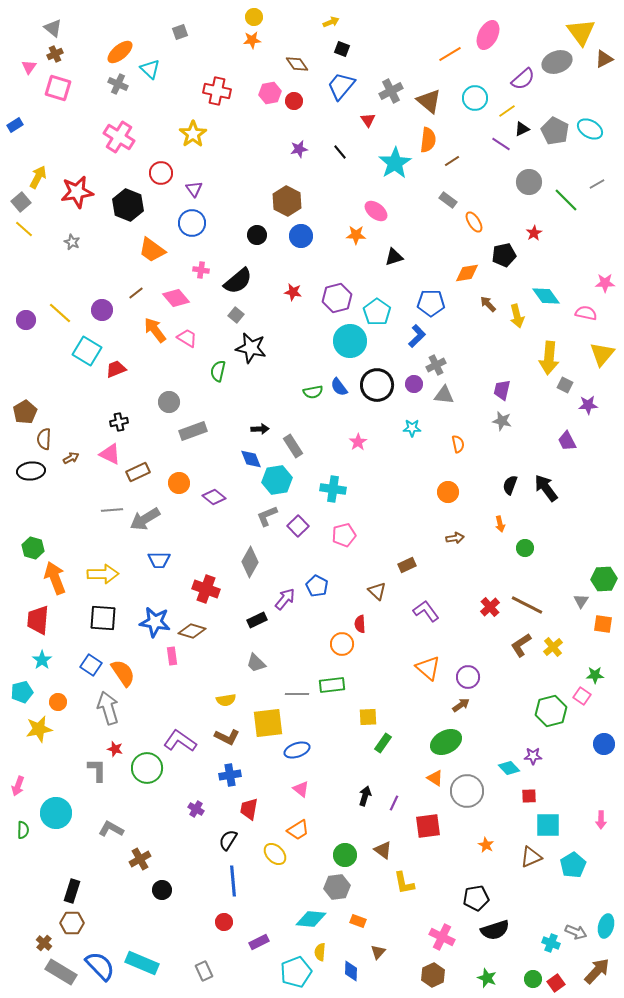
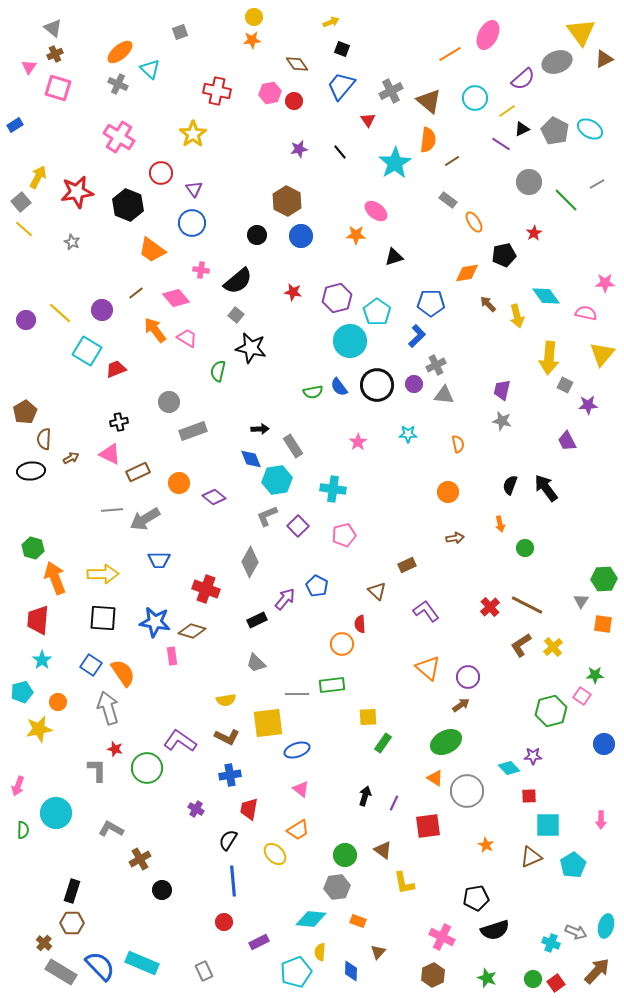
cyan star at (412, 428): moved 4 px left, 6 px down
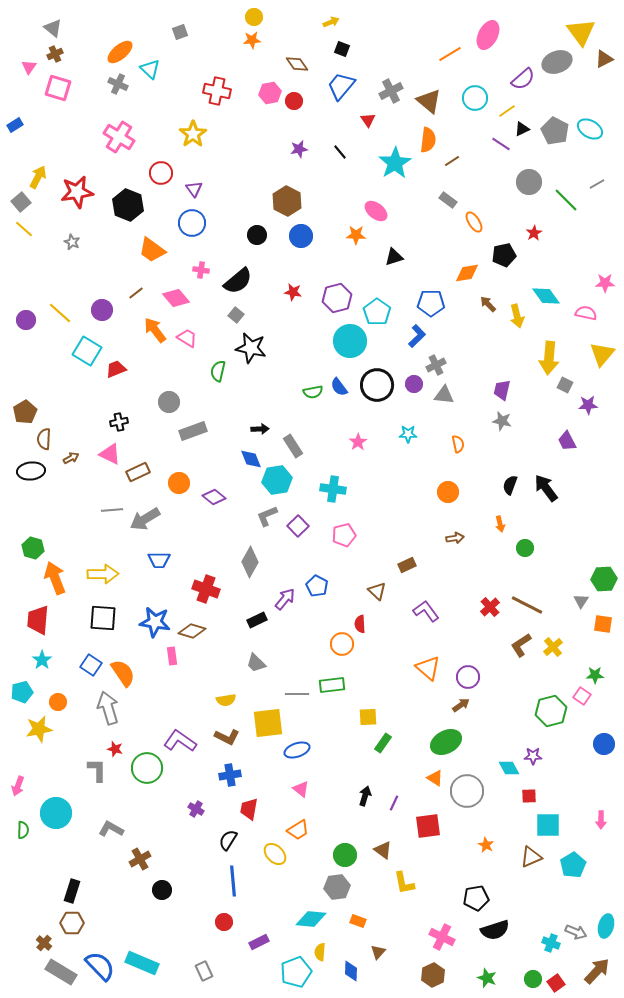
cyan diamond at (509, 768): rotated 15 degrees clockwise
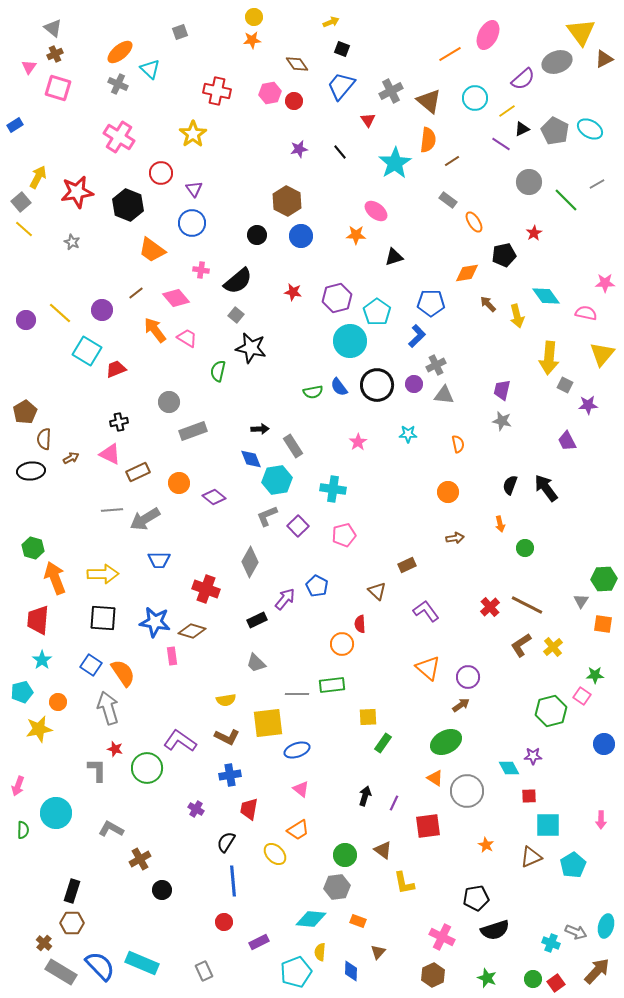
black semicircle at (228, 840): moved 2 px left, 2 px down
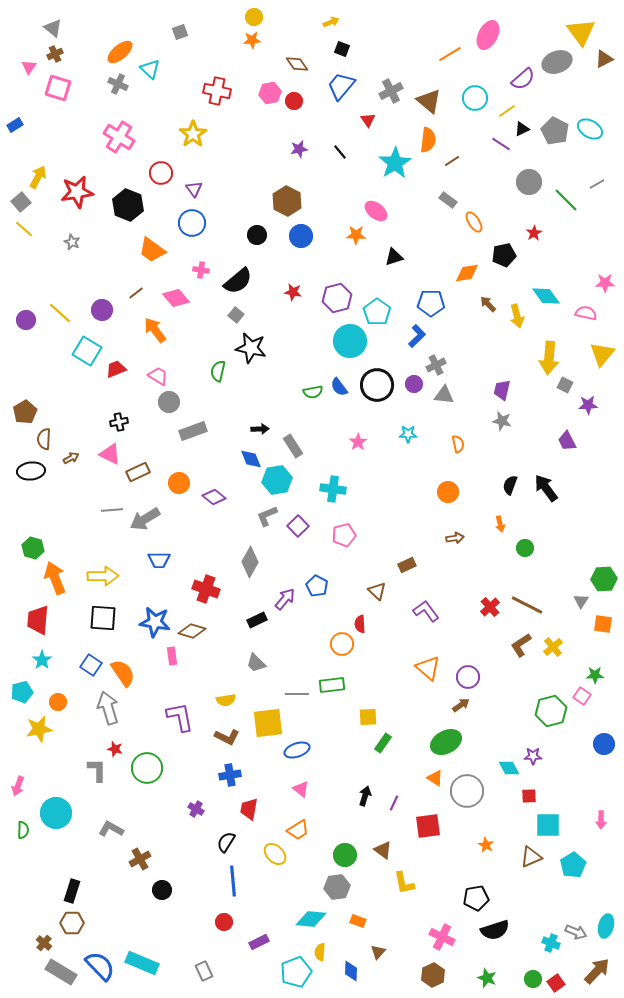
pink trapezoid at (187, 338): moved 29 px left, 38 px down
yellow arrow at (103, 574): moved 2 px down
purple L-shape at (180, 741): moved 24 px up; rotated 44 degrees clockwise
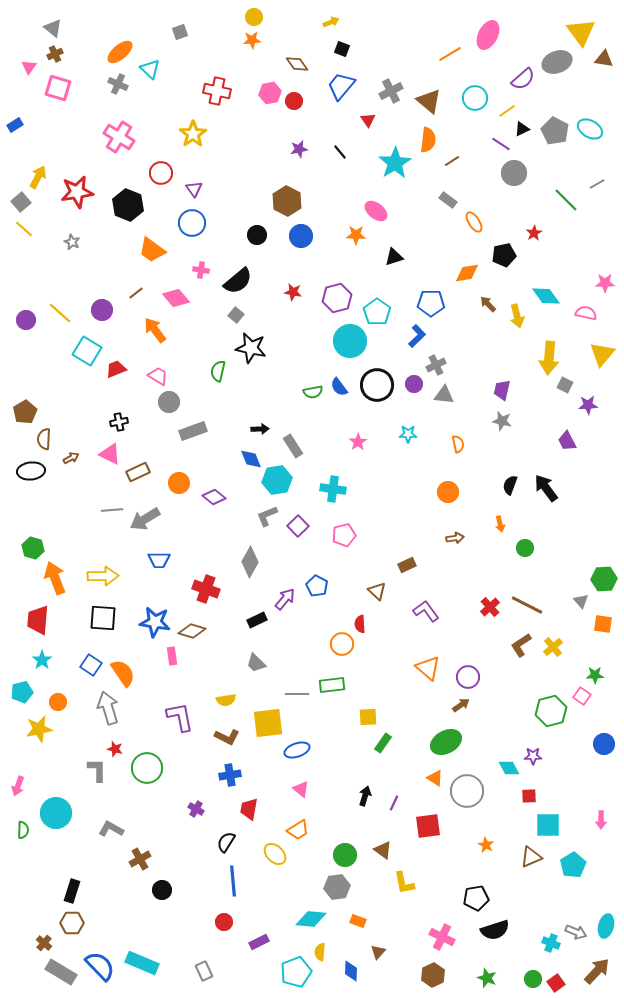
brown triangle at (604, 59): rotated 36 degrees clockwise
gray circle at (529, 182): moved 15 px left, 9 px up
gray triangle at (581, 601): rotated 14 degrees counterclockwise
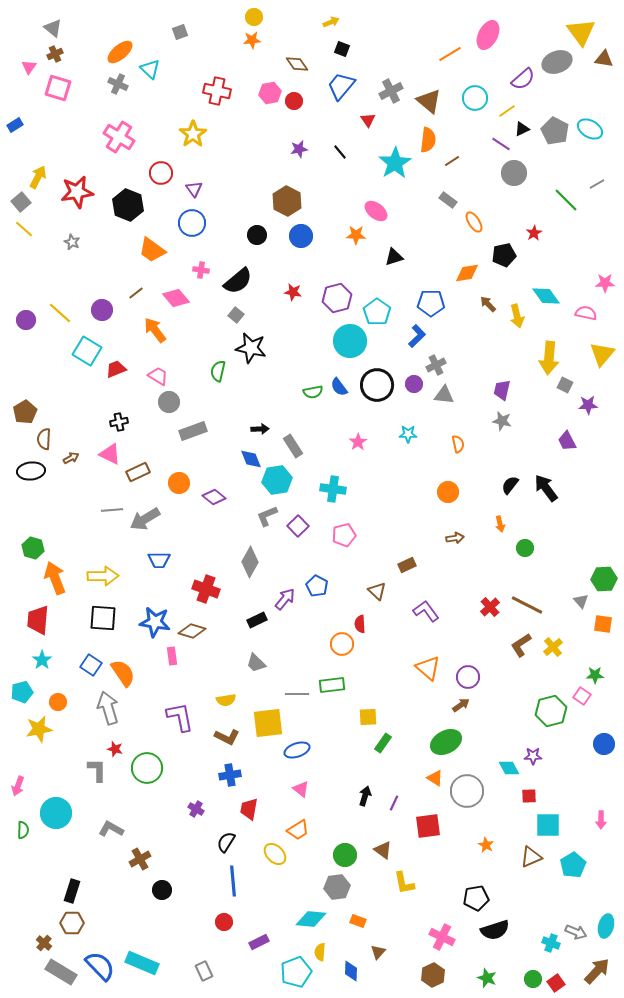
black semicircle at (510, 485): rotated 18 degrees clockwise
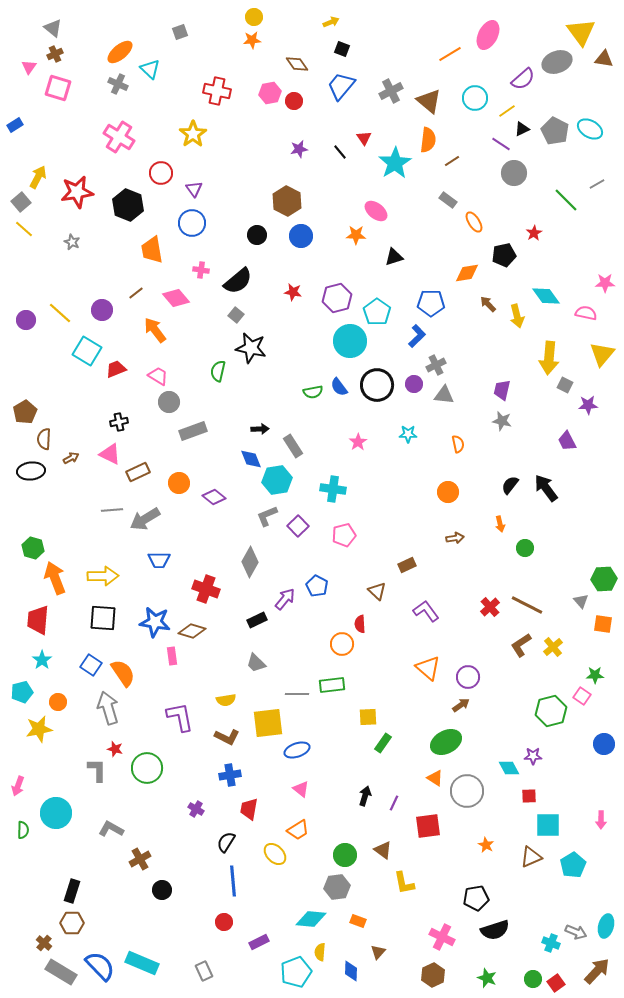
red triangle at (368, 120): moved 4 px left, 18 px down
orange trapezoid at (152, 250): rotated 44 degrees clockwise
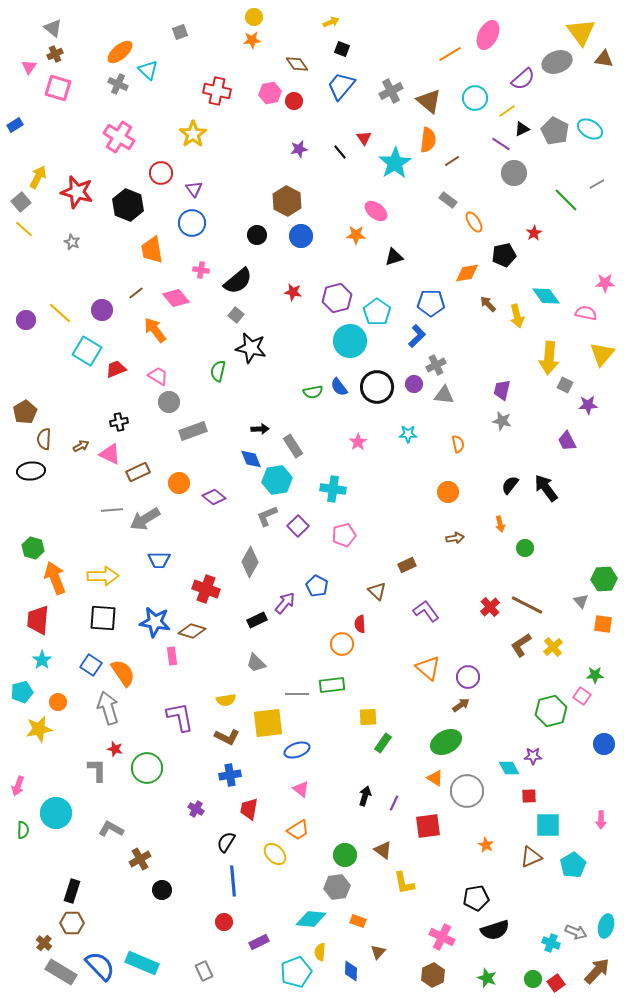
cyan triangle at (150, 69): moved 2 px left, 1 px down
red star at (77, 192): rotated 24 degrees clockwise
black circle at (377, 385): moved 2 px down
brown arrow at (71, 458): moved 10 px right, 12 px up
purple arrow at (285, 599): moved 4 px down
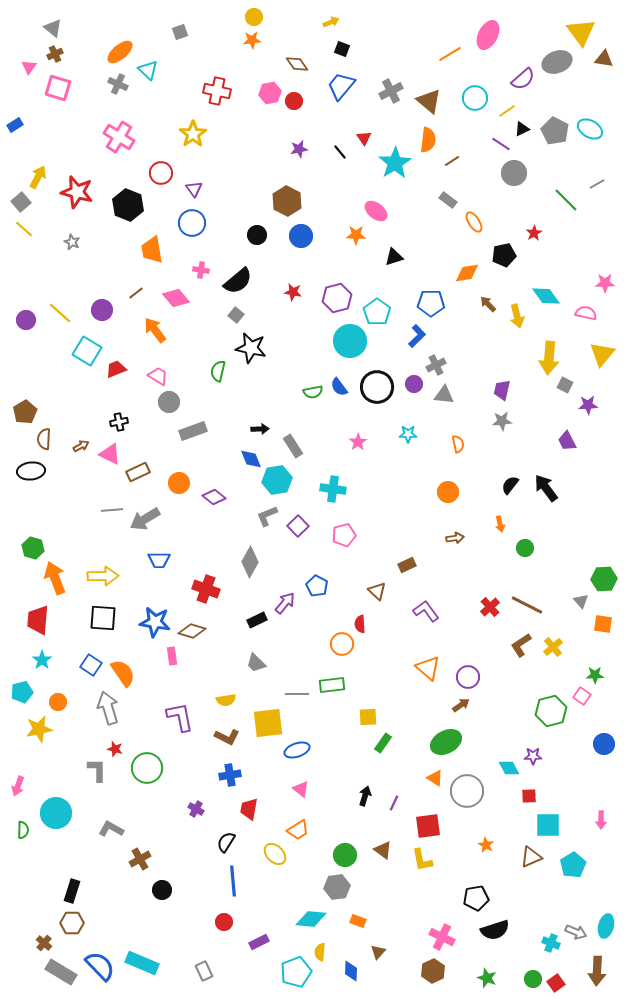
gray star at (502, 421): rotated 18 degrees counterclockwise
yellow L-shape at (404, 883): moved 18 px right, 23 px up
brown arrow at (597, 971): rotated 140 degrees clockwise
brown hexagon at (433, 975): moved 4 px up
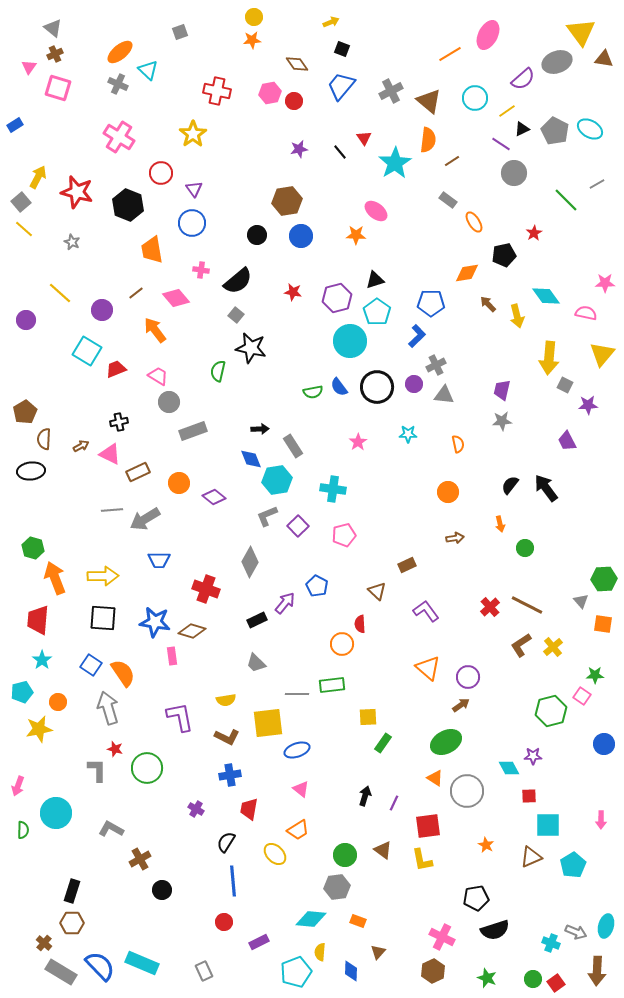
brown hexagon at (287, 201): rotated 24 degrees clockwise
black triangle at (394, 257): moved 19 px left, 23 px down
yellow line at (60, 313): moved 20 px up
